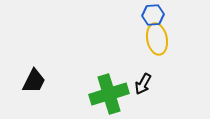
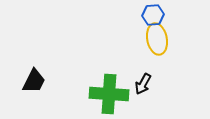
green cross: rotated 21 degrees clockwise
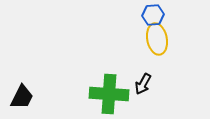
black trapezoid: moved 12 px left, 16 px down
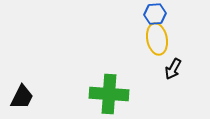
blue hexagon: moved 2 px right, 1 px up
black arrow: moved 30 px right, 15 px up
